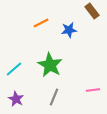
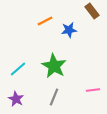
orange line: moved 4 px right, 2 px up
green star: moved 4 px right, 1 px down
cyan line: moved 4 px right
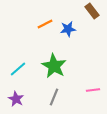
orange line: moved 3 px down
blue star: moved 1 px left, 1 px up
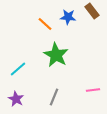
orange line: rotated 70 degrees clockwise
blue star: moved 12 px up; rotated 14 degrees clockwise
green star: moved 2 px right, 11 px up
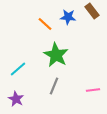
gray line: moved 11 px up
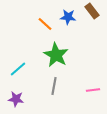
gray line: rotated 12 degrees counterclockwise
purple star: rotated 21 degrees counterclockwise
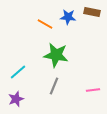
brown rectangle: moved 1 px down; rotated 42 degrees counterclockwise
orange line: rotated 14 degrees counterclockwise
green star: rotated 20 degrees counterclockwise
cyan line: moved 3 px down
gray line: rotated 12 degrees clockwise
purple star: rotated 28 degrees counterclockwise
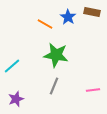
blue star: rotated 28 degrees clockwise
cyan line: moved 6 px left, 6 px up
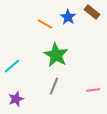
brown rectangle: rotated 28 degrees clockwise
green star: rotated 20 degrees clockwise
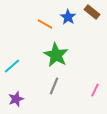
pink line: moved 2 px right; rotated 56 degrees counterclockwise
